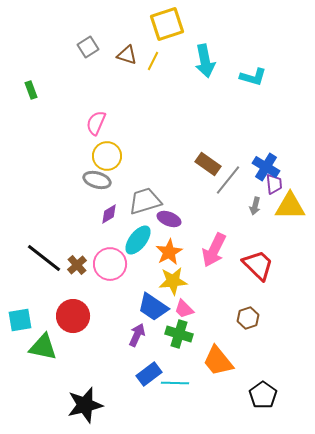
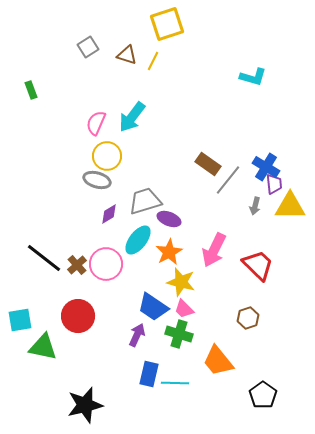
cyan arrow: moved 73 px left, 56 px down; rotated 48 degrees clockwise
pink circle: moved 4 px left
yellow star: moved 8 px right, 1 px down; rotated 20 degrees clockwise
red circle: moved 5 px right
blue rectangle: rotated 40 degrees counterclockwise
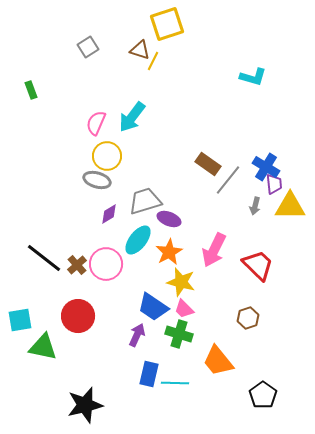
brown triangle: moved 13 px right, 5 px up
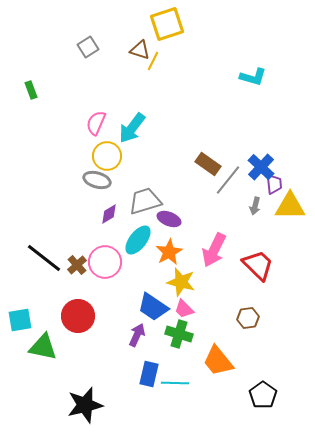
cyan arrow: moved 11 px down
blue cross: moved 5 px left; rotated 12 degrees clockwise
pink circle: moved 1 px left, 2 px up
brown hexagon: rotated 10 degrees clockwise
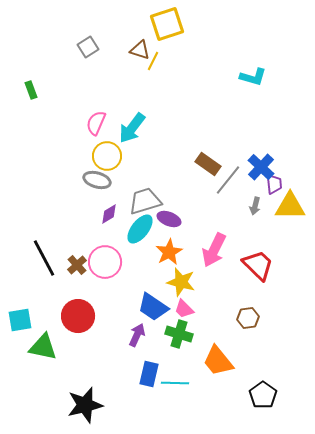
cyan ellipse: moved 2 px right, 11 px up
black line: rotated 24 degrees clockwise
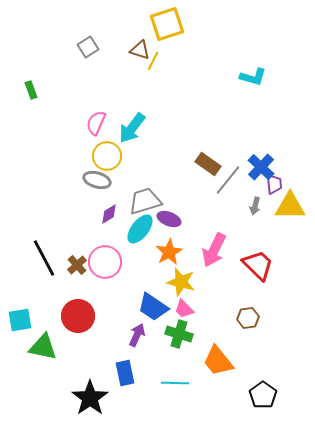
blue rectangle: moved 24 px left, 1 px up; rotated 25 degrees counterclockwise
black star: moved 5 px right, 7 px up; rotated 21 degrees counterclockwise
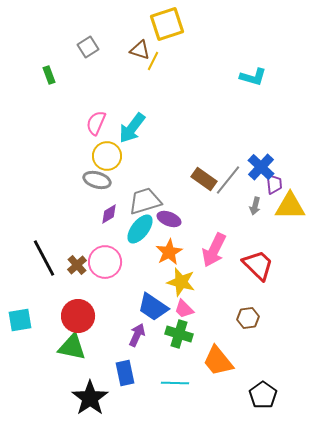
green rectangle: moved 18 px right, 15 px up
brown rectangle: moved 4 px left, 15 px down
green triangle: moved 29 px right
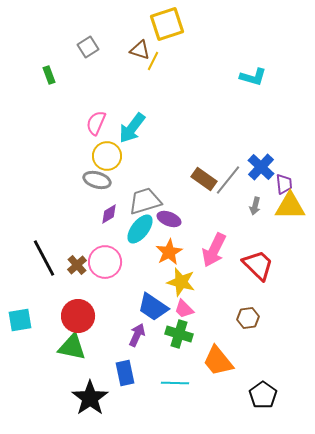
purple trapezoid: moved 10 px right
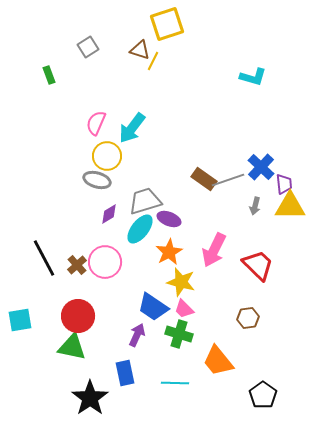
gray line: rotated 32 degrees clockwise
